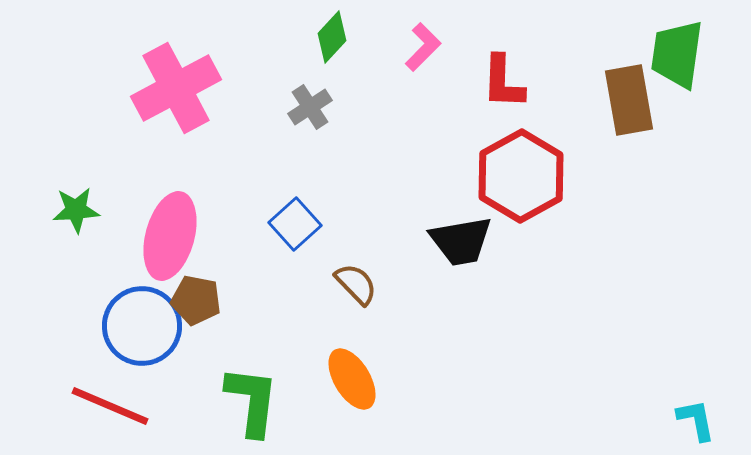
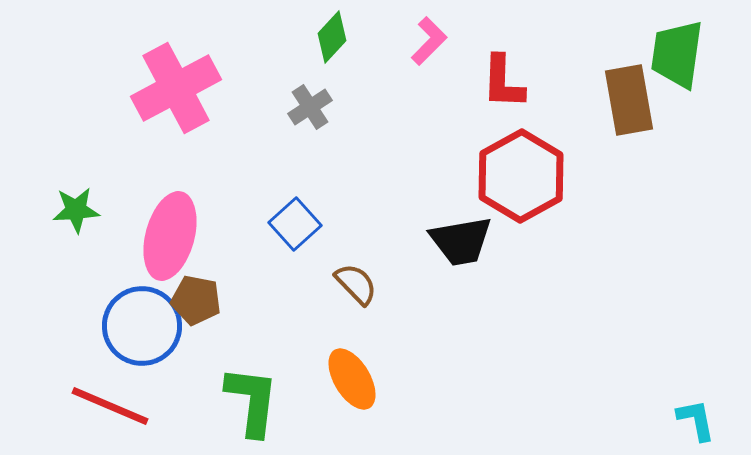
pink L-shape: moved 6 px right, 6 px up
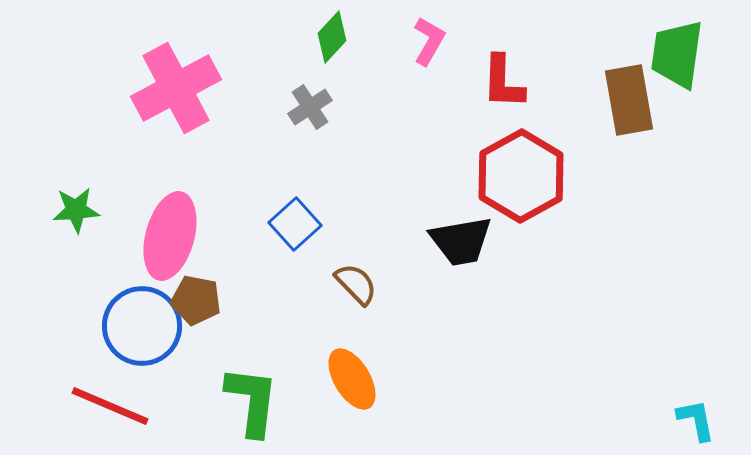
pink L-shape: rotated 15 degrees counterclockwise
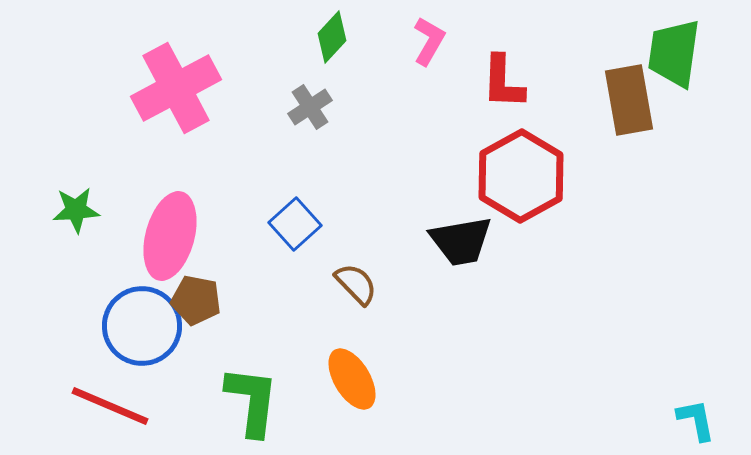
green trapezoid: moved 3 px left, 1 px up
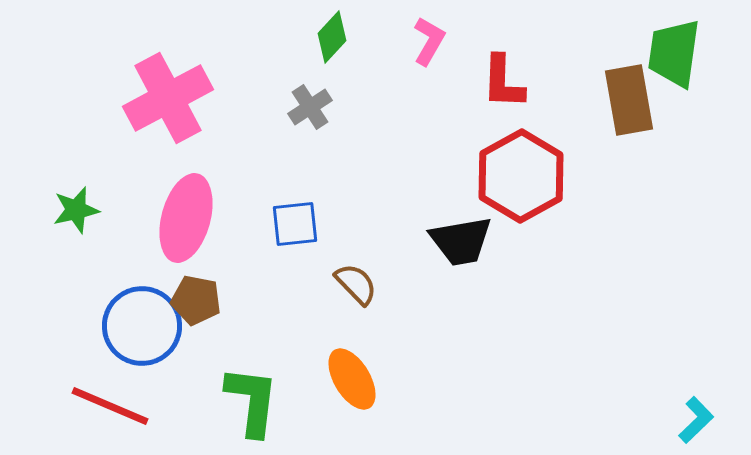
pink cross: moved 8 px left, 10 px down
green star: rotated 9 degrees counterclockwise
blue square: rotated 36 degrees clockwise
pink ellipse: moved 16 px right, 18 px up
cyan L-shape: rotated 57 degrees clockwise
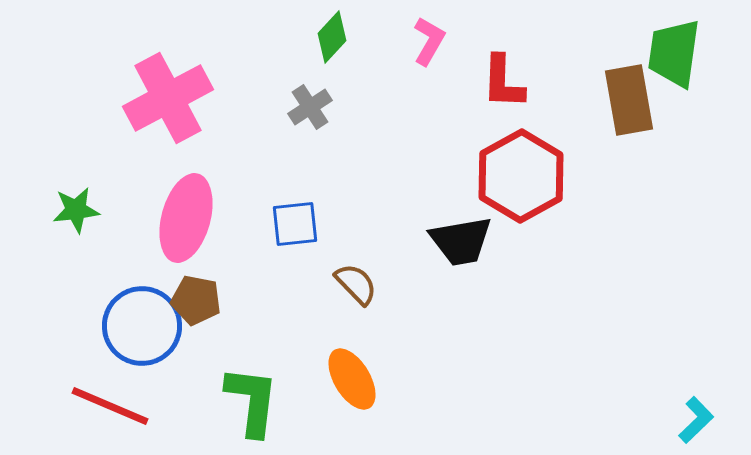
green star: rotated 6 degrees clockwise
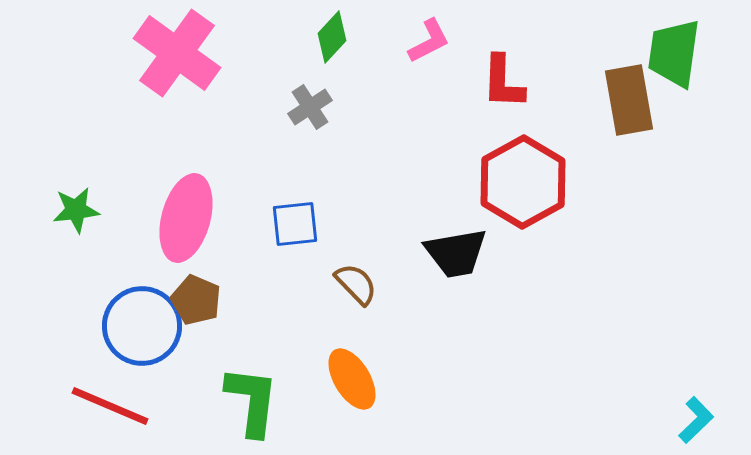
pink L-shape: rotated 33 degrees clockwise
pink cross: moved 9 px right, 45 px up; rotated 26 degrees counterclockwise
red hexagon: moved 2 px right, 6 px down
black trapezoid: moved 5 px left, 12 px down
brown pentagon: rotated 12 degrees clockwise
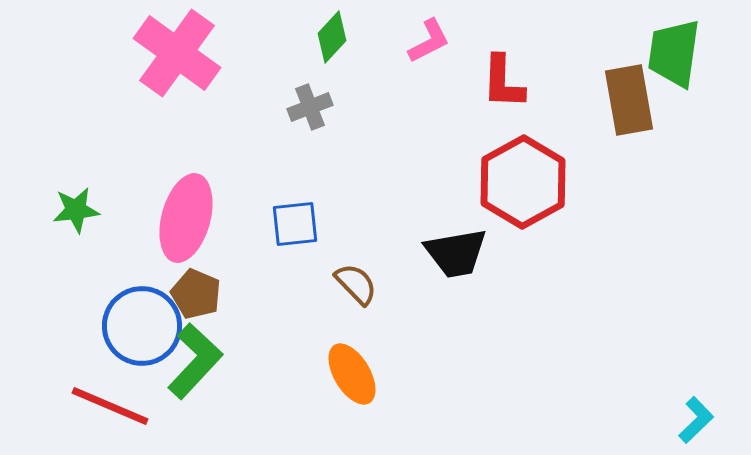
gray cross: rotated 12 degrees clockwise
brown pentagon: moved 6 px up
orange ellipse: moved 5 px up
green L-shape: moved 57 px left, 40 px up; rotated 36 degrees clockwise
